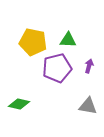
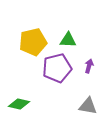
yellow pentagon: rotated 24 degrees counterclockwise
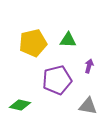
yellow pentagon: moved 1 px down
purple pentagon: moved 12 px down
green diamond: moved 1 px right, 1 px down
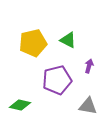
green triangle: rotated 24 degrees clockwise
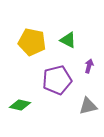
yellow pentagon: moved 1 px left, 1 px up; rotated 24 degrees clockwise
gray triangle: rotated 24 degrees counterclockwise
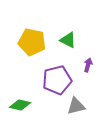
purple arrow: moved 1 px left, 1 px up
gray triangle: moved 12 px left
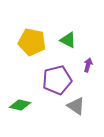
gray triangle: rotated 48 degrees clockwise
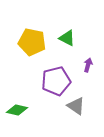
green triangle: moved 1 px left, 2 px up
purple pentagon: moved 1 px left, 1 px down
green diamond: moved 3 px left, 5 px down
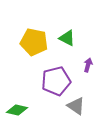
yellow pentagon: moved 2 px right
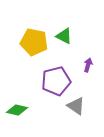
green triangle: moved 3 px left, 2 px up
